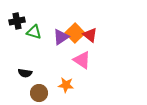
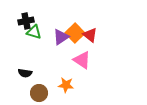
black cross: moved 9 px right
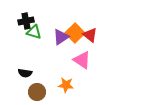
brown circle: moved 2 px left, 1 px up
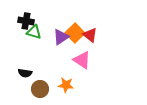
black cross: rotated 21 degrees clockwise
brown circle: moved 3 px right, 3 px up
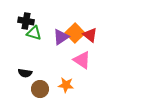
green triangle: moved 1 px down
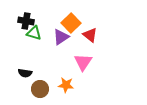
orange square: moved 4 px left, 10 px up
pink triangle: moved 1 px right, 2 px down; rotated 30 degrees clockwise
